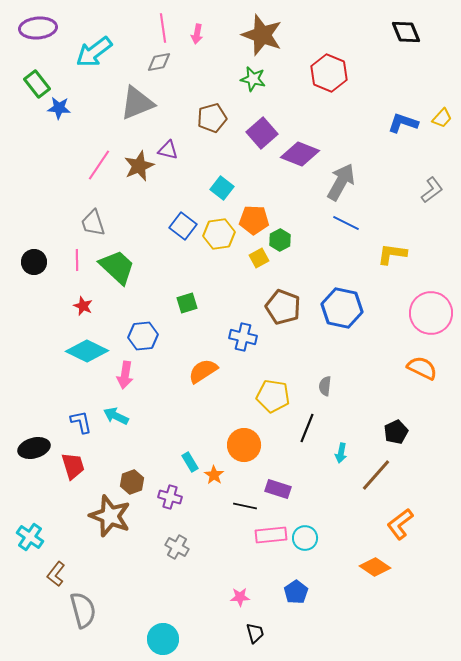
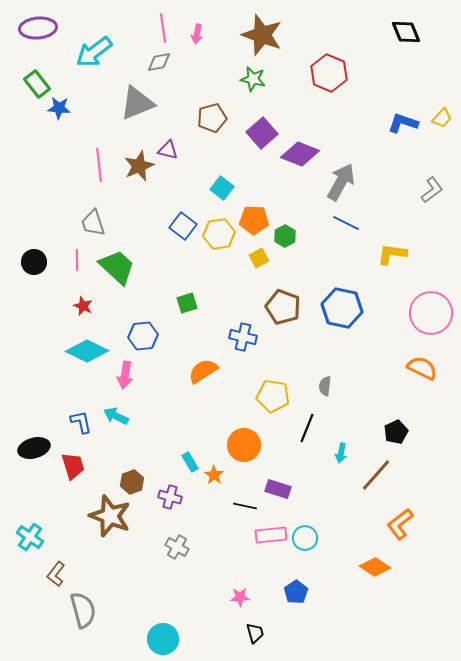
pink line at (99, 165): rotated 40 degrees counterclockwise
green hexagon at (280, 240): moved 5 px right, 4 px up
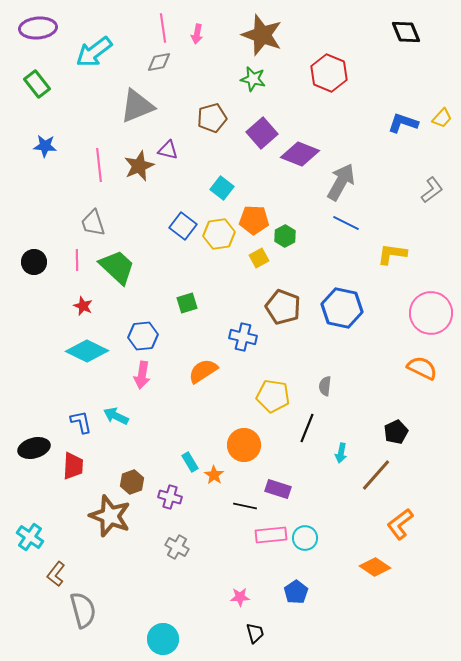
gray triangle at (137, 103): moved 3 px down
blue star at (59, 108): moved 14 px left, 38 px down
pink arrow at (125, 375): moved 17 px right
red trapezoid at (73, 466): rotated 20 degrees clockwise
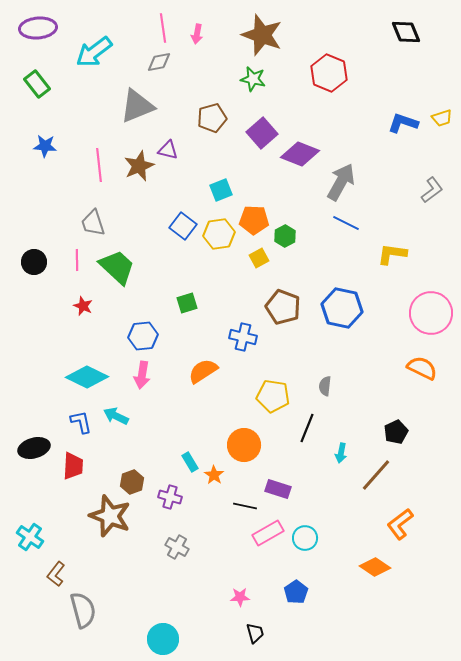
yellow trapezoid at (442, 118): rotated 30 degrees clockwise
cyan square at (222, 188): moved 1 px left, 2 px down; rotated 30 degrees clockwise
cyan diamond at (87, 351): moved 26 px down
pink rectangle at (271, 535): moved 3 px left, 2 px up; rotated 24 degrees counterclockwise
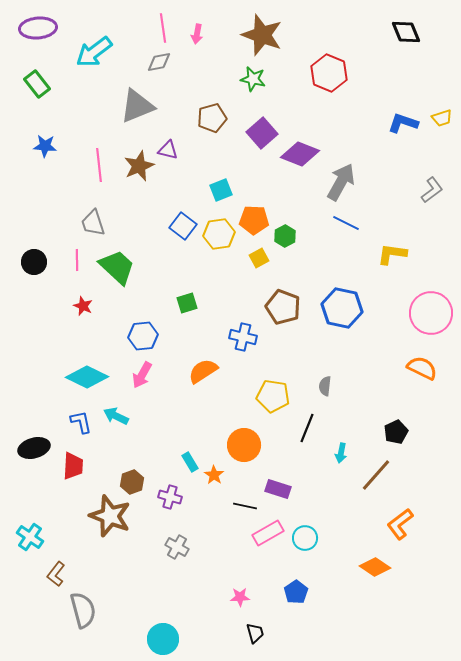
pink arrow at (142, 375): rotated 20 degrees clockwise
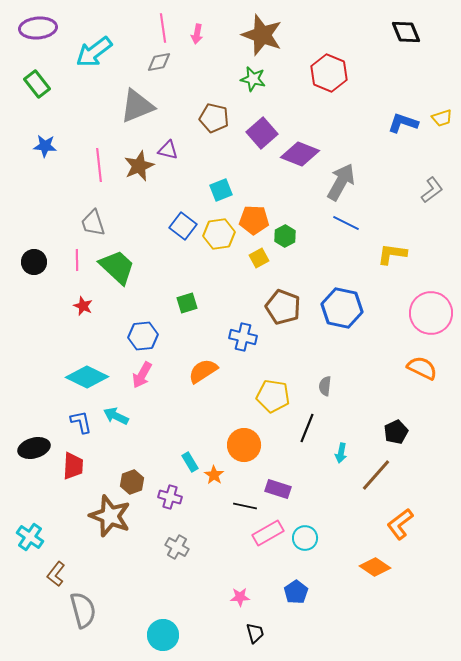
brown pentagon at (212, 118): moved 2 px right; rotated 28 degrees clockwise
cyan circle at (163, 639): moved 4 px up
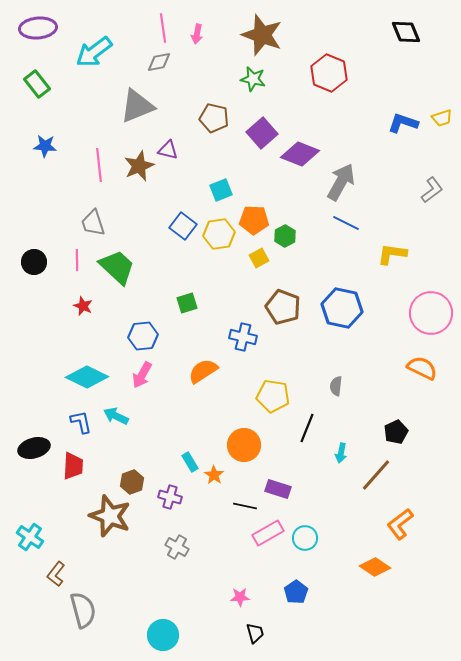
gray semicircle at (325, 386): moved 11 px right
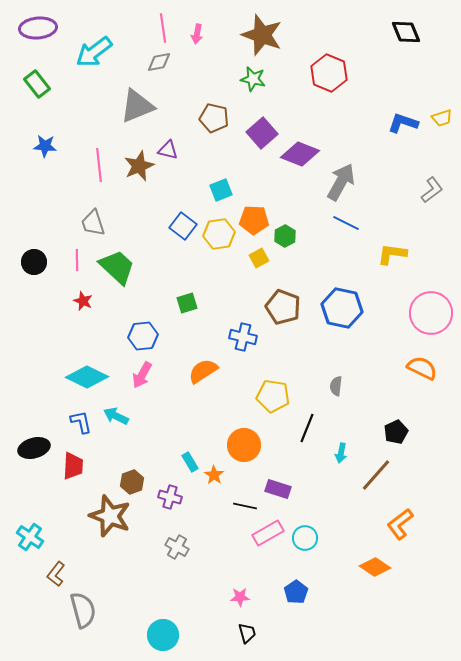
red star at (83, 306): moved 5 px up
black trapezoid at (255, 633): moved 8 px left
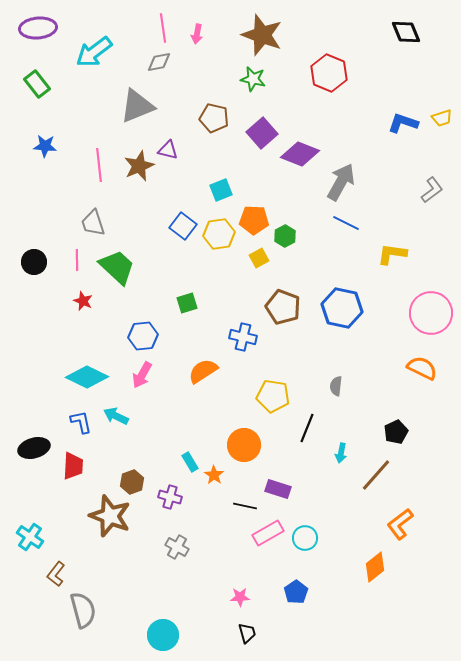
orange diamond at (375, 567): rotated 72 degrees counterclockwise
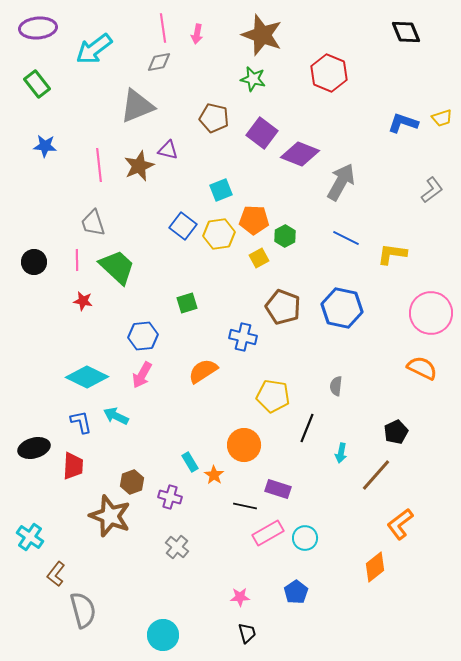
cyan arrow at (94, 52): moved 3 px up
purple square at (262, 133): rotated 12 degrees counterclockwise
blue line at (346, 223): moved 15 px down
red star at (83, 301): rotated 12 degrees counterclockwise
gray cross at (177, 547): rotated 10 degrees clockwise
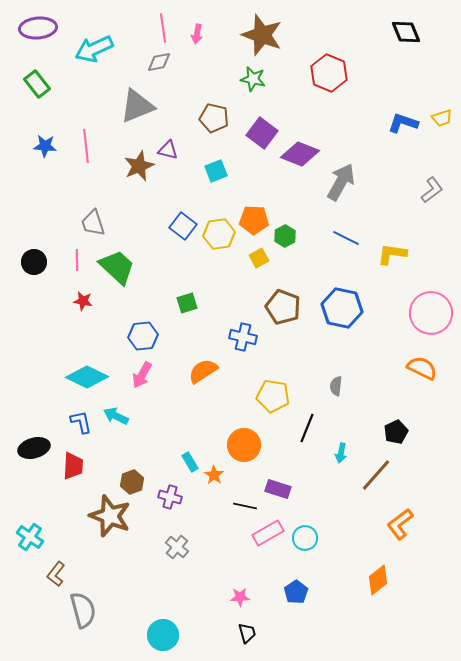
cyan arrow at (94, 49): rotated 12 degrees clockwise
pink line at (99, 165): moved 13 px left, 19 px up
cyan square at (221, 190): moved 5 px left, 19 px up
orange diamond at (375, 567): moved 3 px right, 13 px down
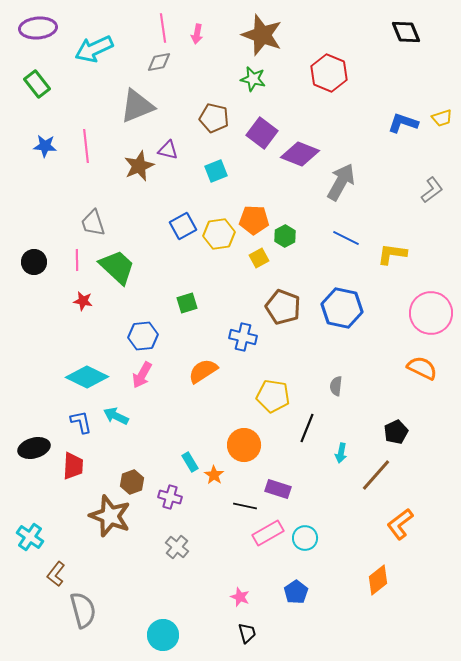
blue square at (183, 226): rotated 24 degrees clockwise
pink star at (240, 597): rotated 24 degrees clockwise
